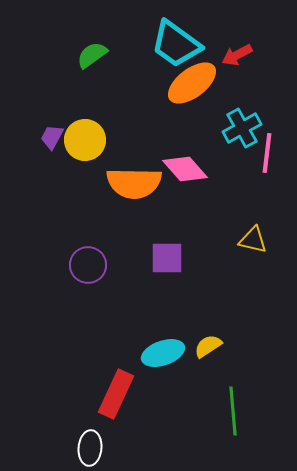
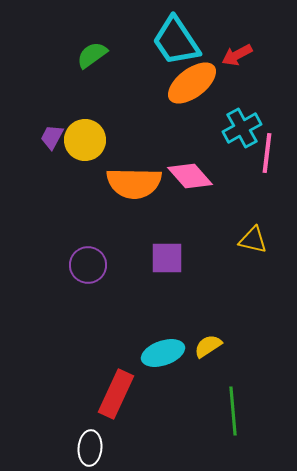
cyan trapezoid: moved 3 px up; rotated 20 degrees clockwise
pink diamond: moved 5 px right, 7 px down
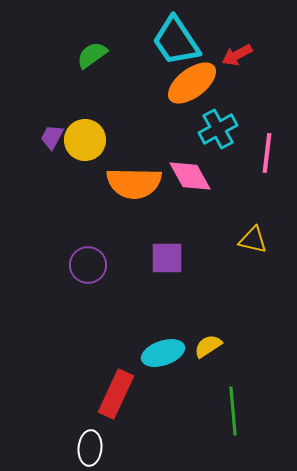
cyan cross: moved 24 px left, 1 px down
pink diamond: rotated 12 degrees clockwise
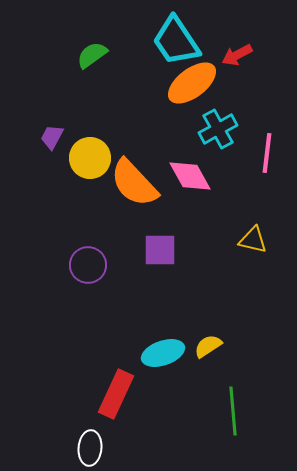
yellow circle: moved 5 px right, 18 px down
orange semicircle: rotated 46 degrees clockwise
purple square: moved 7 px left, 8 px up
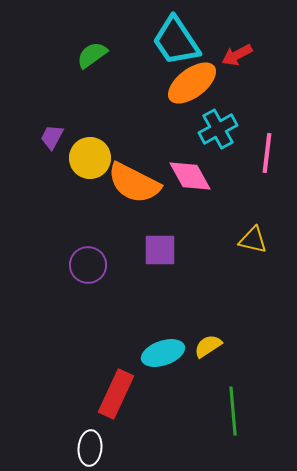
orange semicircle: rotated 20 degrees counterclockwise
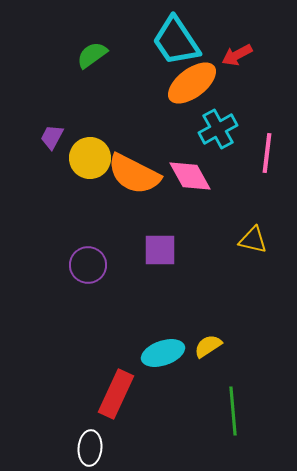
orange semicircle: moved 9 px up
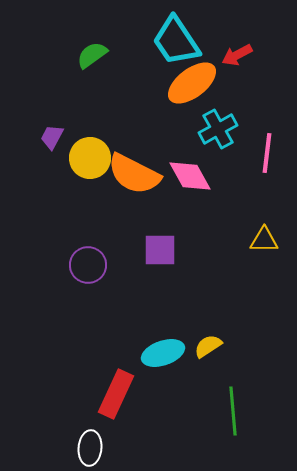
yellow triangle: moved 11 px right; rotated 12 degrees counterclockwise
